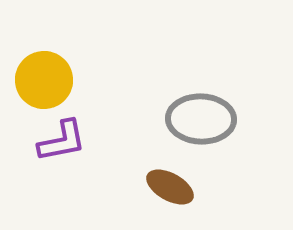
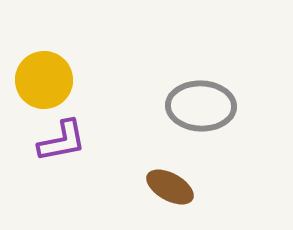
gray ellipse: moved 13 px up
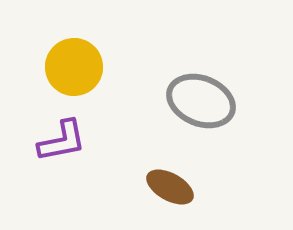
yellow circle: moved 30 px right, 13 px up
gray ellipse: moved 5 px up; rotated 20 degrees clockwise
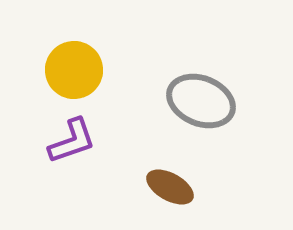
yellow circle: moved 3 px down
purple L-shape: moved 10 px right; rotated 8 degrees counterclockwise
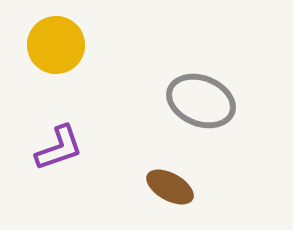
yellow circle: moved 18 px left, 25 px up
purple L-shape: moved 13 px left, 7 px down
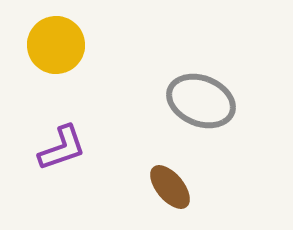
purple L-shape: moved 3 px right
brown ellipse: rotated 21 degrees clockwise
